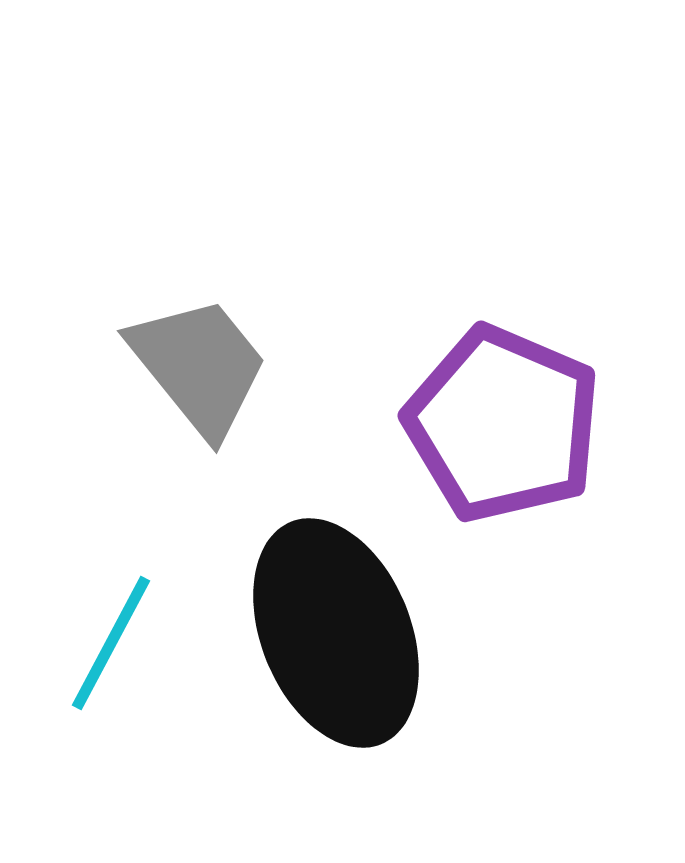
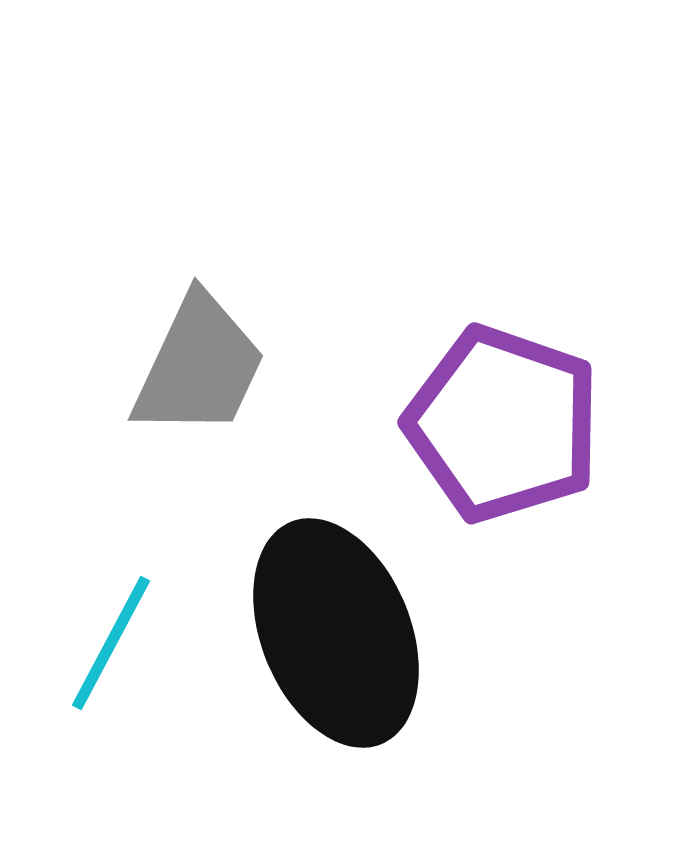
gray trapezoid: rotated 64 degrees clockwise
purple pentagon: rotated 4 degrees counterclockwise
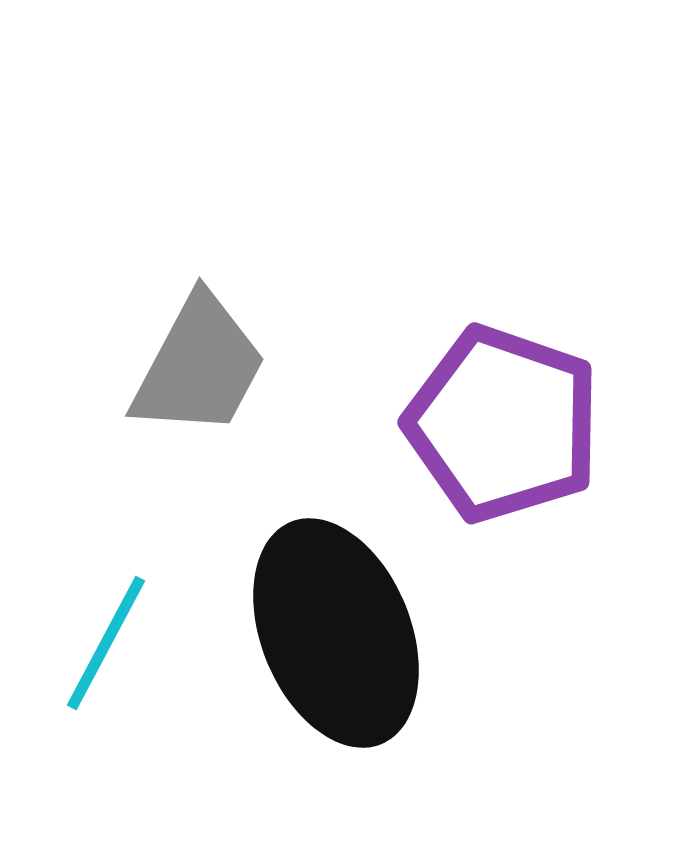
gray trapezoid: rotated 3 degrees clockwise
cyan line: moved 5 px left
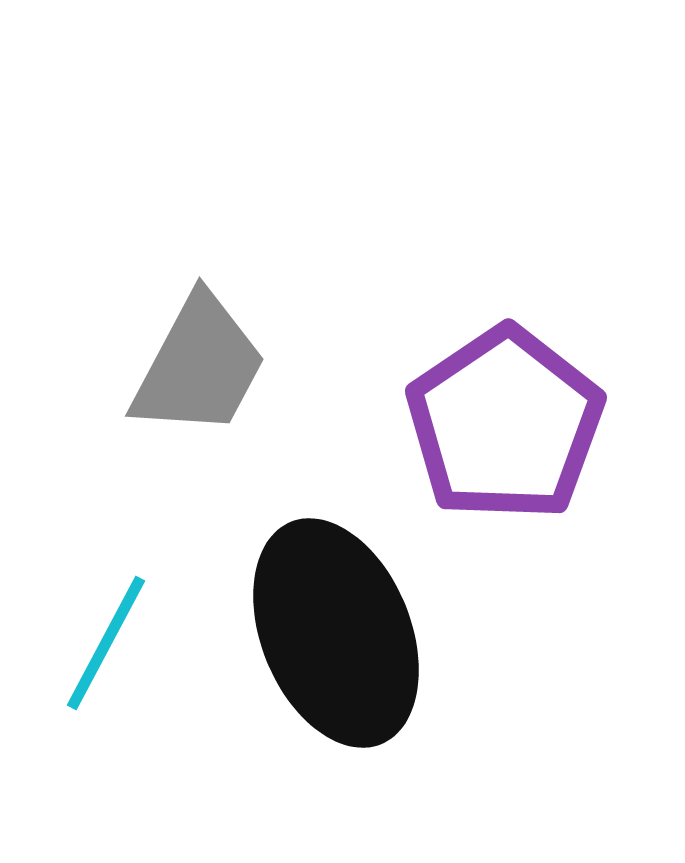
purple pentagon: moved 2 px right; rotated 19 degrees clockwise
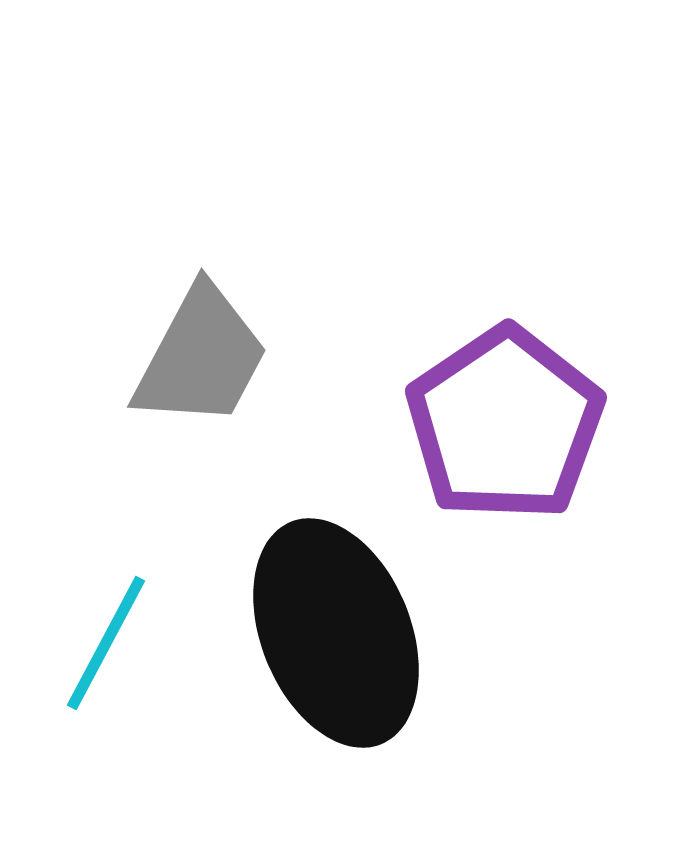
gray trapezoid: moved 2 px right, 9 px up
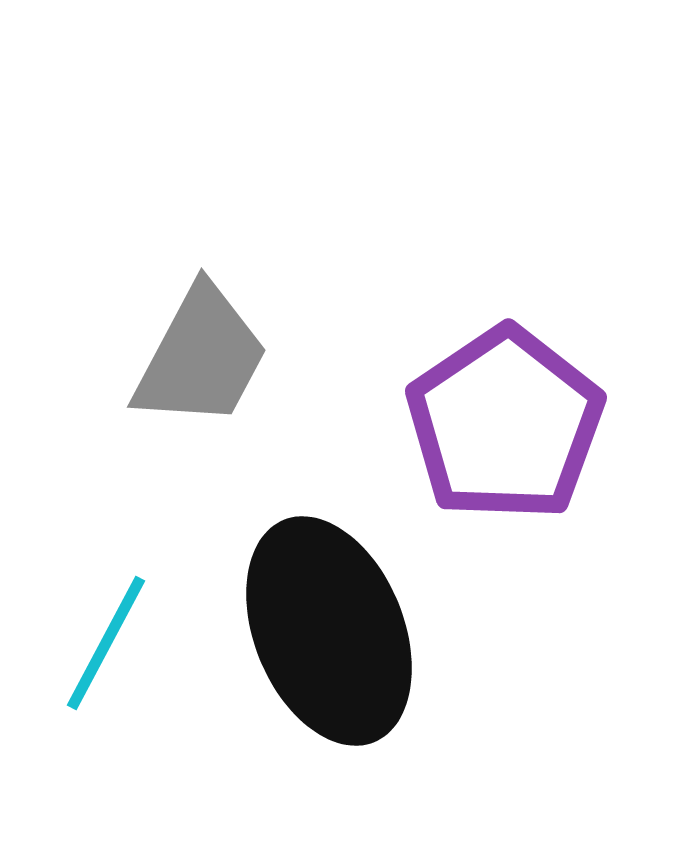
black ellipse: moved 7 px left, 2 px up
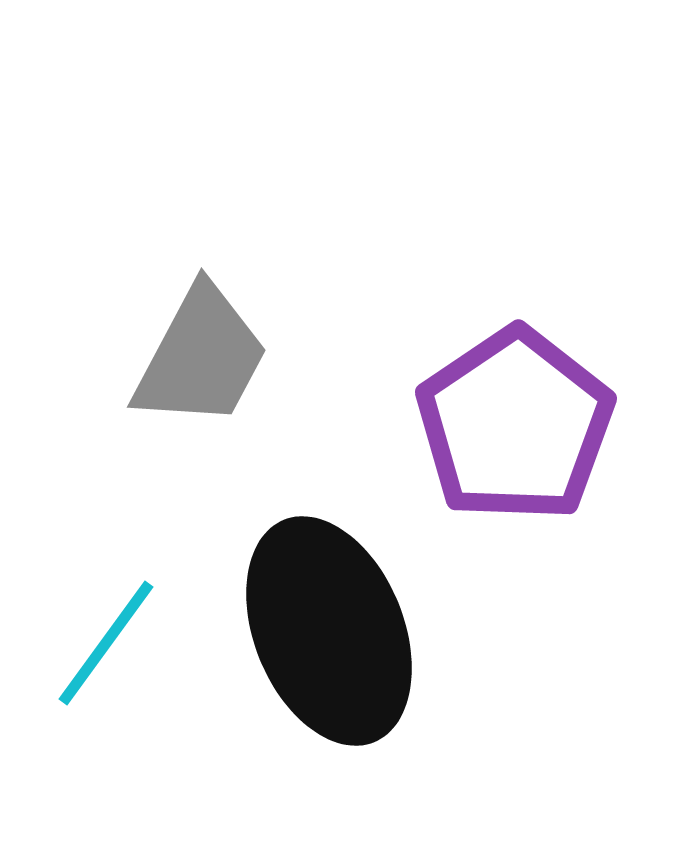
purple pentagon: moved 10 px right, 1 px down
cyan line: rotated 8 degrees clockwise
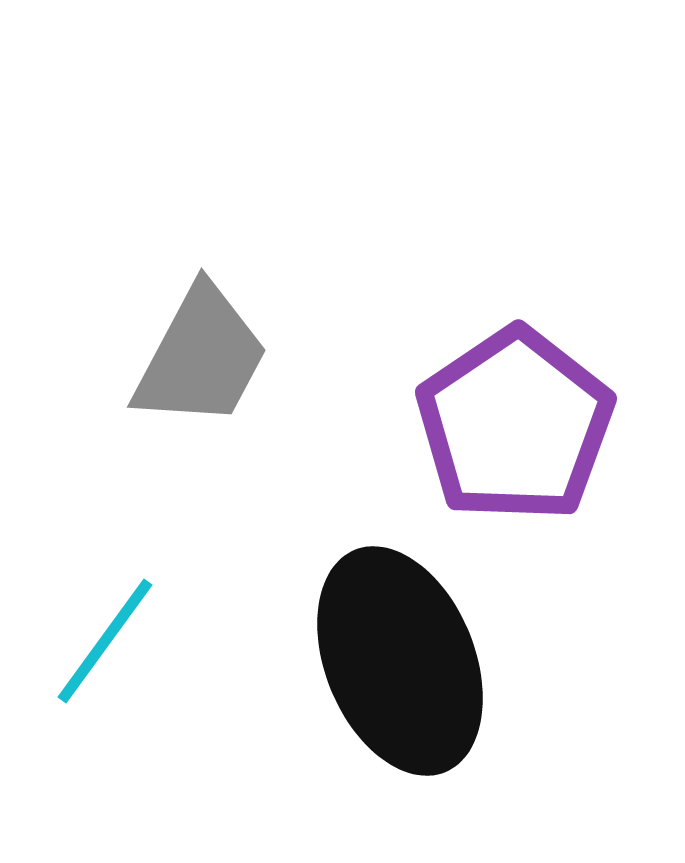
black ellipse: moved 71 px right, 30 px down
cyan line: moved 1 px left, 2 px up
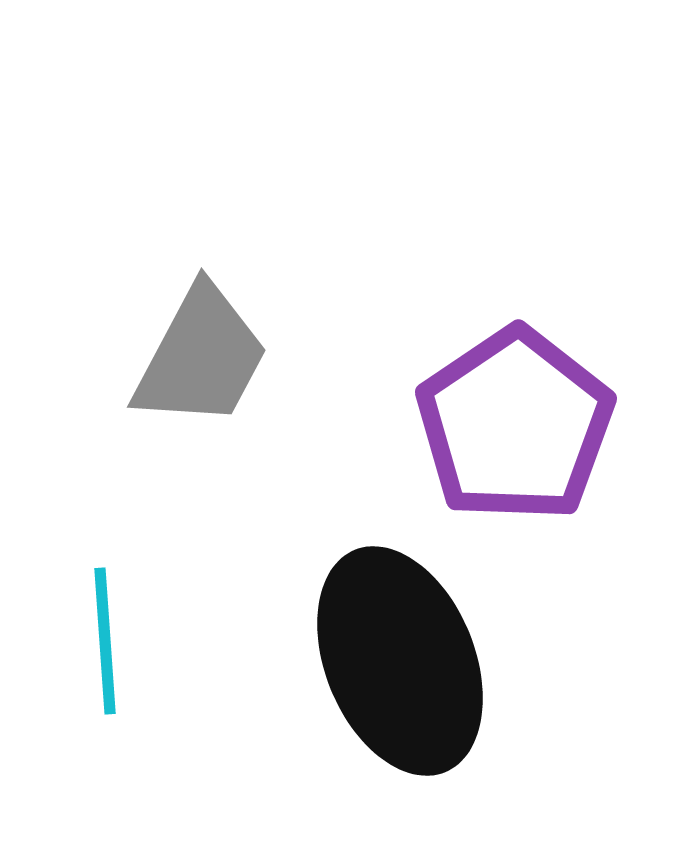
cyan line: rotated 40 degrees counterclockwise
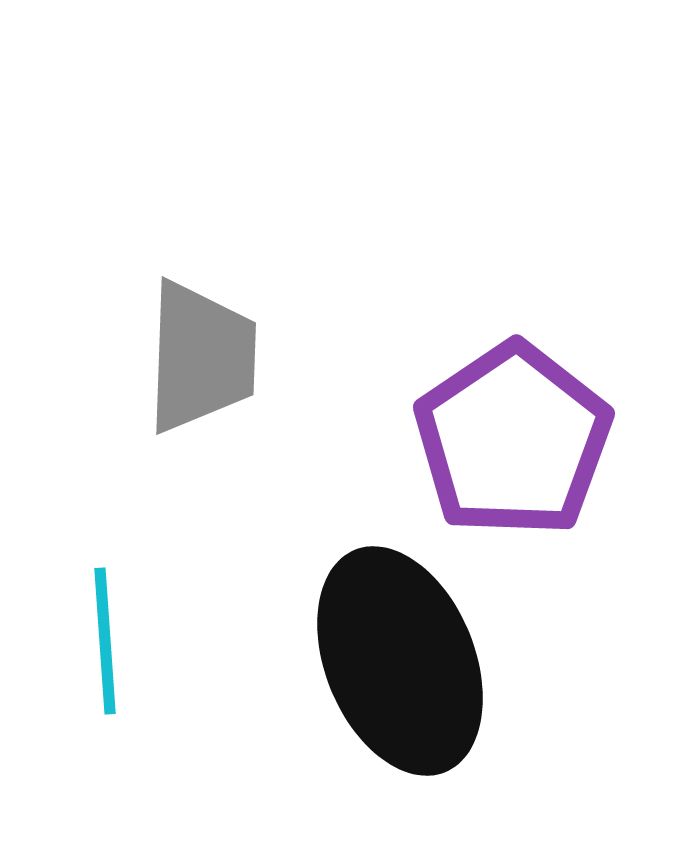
gray trapezoid: rotated 26 degrees counterclockwise
purple pentagon: moved 2 px left, 15 px down
